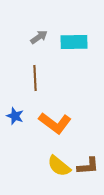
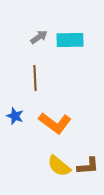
cyan rectangle: moved 4 px left, 2 px up
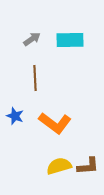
gray arrow: moved 7 px left, 2 px down
yellow semicircle: rotated 125 degrees clockwise
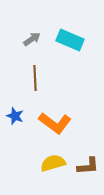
cyan rectangle: rotated 24 degrees clockwise
yellow semicircle: moved 6 px left, 3 px up
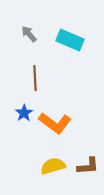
gray arrow: moved 3 px left, 5 px up; rotated 96 degrees counterclockwise
blue star: moved 9 px right, 3 px up; rotated 18 degrees clockwise
yellow semicircle: moved 3 px down
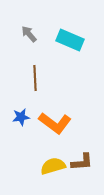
blue star: moved 3 px left, 4 px down; rotated 24 degrees clockwise
brown L-shape: moved 6 px left, 4 px up
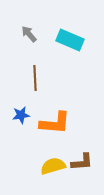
blue star: moved 2 px up
orange L-shape: rotated 32 degrees counterclockwise
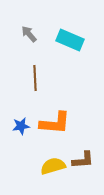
blue star: moved 11 px down
brown L-shape: moved 1 px right, 2 px up
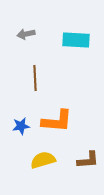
gray arrow: moved 3 px left; rotated 60 degrees counterclockwise
cyan rectangle: moved 6 px right; rotated 20 degrees counterclockwise
orange L-shape: moved 2 px right, 2 px up
brown L-shape: moved 5 px right
yellow semicircle: moved 10 px left, 6 px up
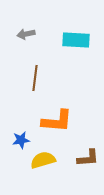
brown line: rotated 10 degrees clockwise
blue star: moved 14 px down
brown L-shape: moved 2 px up
